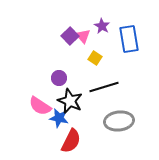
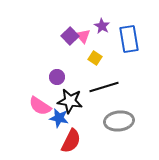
purple circle: moved 2 px left, 1 px up
black star: rotated 15 degrees counterclockwise
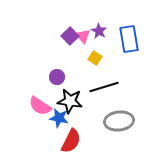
purple star: moved 3 px left, 5 px down
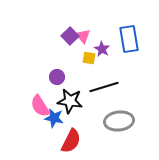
purple star: moved 3 px right, 18 px down
yellow square: moved 6 px left; rotated 24 degrees counterclockwise
pink semicircle: rotated 25 degrees clockwise
blue star: moved 5 px left
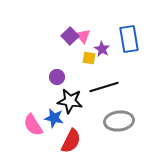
pink semicircle: moved 7 px left, 19 px down
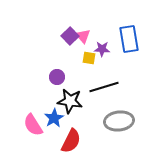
purple star: rotated 28 degrees counterclockwise
blue star: rotated 30 degrees clockwise
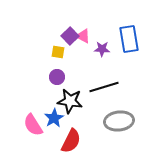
pink triangle: rotated 21 degrees counterclockwise
yellow square: moved 31 px left, 6 px up
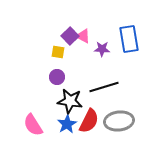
blue star: moved 13 px right, 6 px down
red semicircle: moved 18 px right, 20 px up
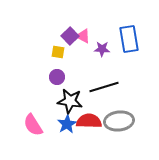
red semicircle: rotated 115 degrees counterclockwise
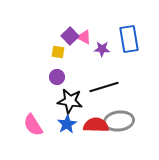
pink triangle: moved 1 px right, 1 px down
red semicircle: moved 7 px right, 4 px down
